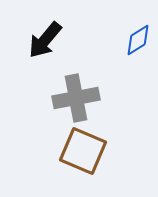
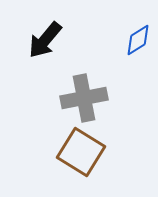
gray cross: moved 8 px right
brown square: moved 2 px left, 1 px down; rotated 9 degrees clockwise
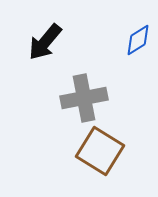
black arrow: moved 2 px down
brown square: moved 19 px right, 1 px up
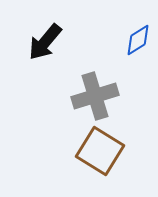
gray cross: moved 11 px right, 2 px up; rotated 6 degrees counterclockwise
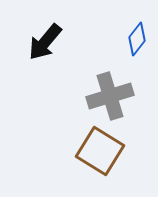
blue diamond: moved 1 px left, 1 px up; rotated 20 degrees counterclockwise
gray cross: moved 15 px right
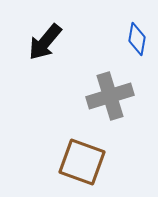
blue diamond: rotated 28 degrees counterclockwise
brown square: moved 18 px left, 11 px down; rotated 12 degrees counterclockwise
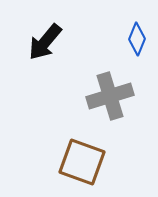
blue diamond: rotated 12 degrees clockwise
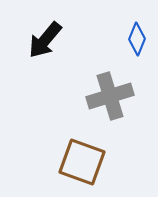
black arrow: moved 2 px up
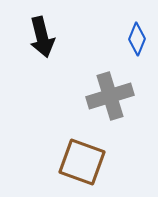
black arrow: moved 3 px left, 3 px up; rotated 54 degrees counterclockwise
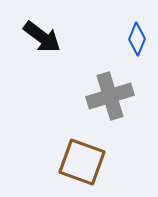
black arrow: rotated 39 degrees counterclockwise
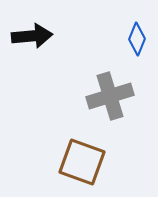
black arrow: moved 10 px left, 1 px up; rotated 42 degrees counterclockwise
